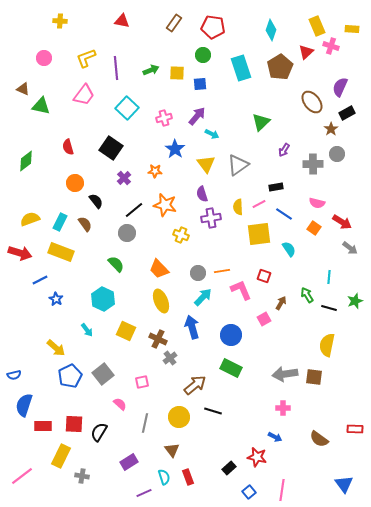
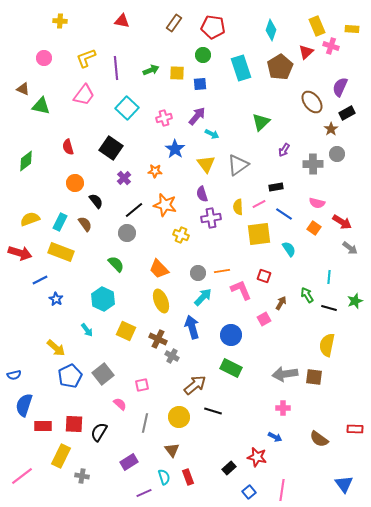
gray cross at (170, 358): moved 2 px right, 2 px up; rotated 24 degrees counterclockwise
pink square at (142, 382): moved 3 px down
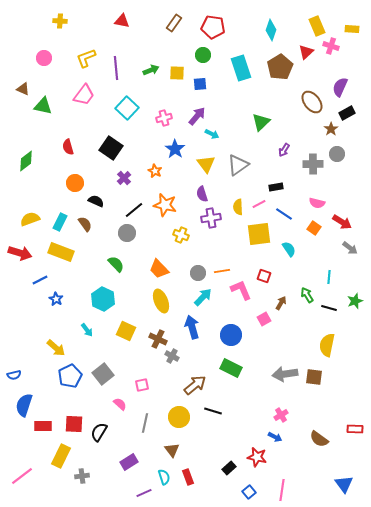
green triangle at (41, 106): moved 2 px right
orange star at (155, 171): rotated 24 degrees clockwise
black semicircle at (96, 201): rotated 28 degrees counterclockwise
pink cross at (283, 408): moved 2 px left, 7 px down; rotated 32 degrees counterclockwise
gray cross at (82, 476): rotated 16 degrees counterclockwise
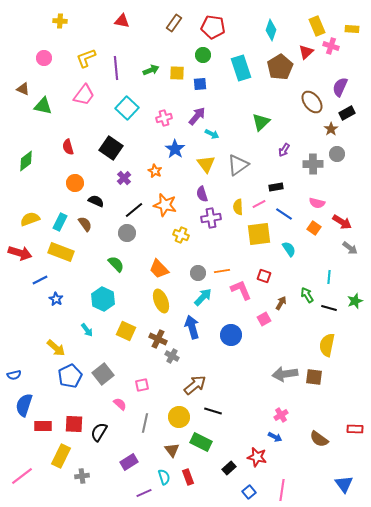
green rectangle at (231, 368): moved 30 px left, 74 px down
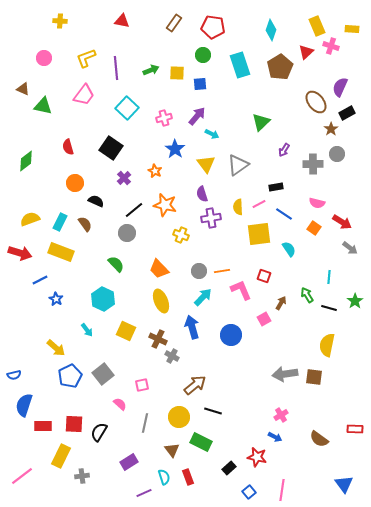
cyan rectangle at (241, 68): moved 1 px left, 3 px up
brown ellipse at (312, 102): moved 4 px right
gray circle at (198, 273): moved 1 px right, 2 px up
green star at (355, 301): rotated 14 degrees counterclockwise
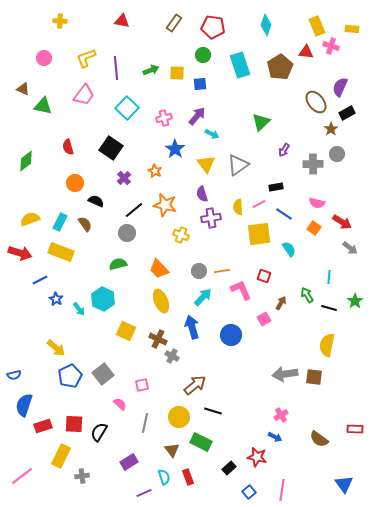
cyan diamond at (271, 30): moved 5 px left, 5 px up
red triangle at (306, 52): rotated 49 degrees clockwise
green semicircle at (116, 264): moved 2 px right; rotated 60 degrees counterclockwise
cyan arrow at (87, 330): moved 8 px left, 21 px up
red rectangle at (43, 426): rotated 18 degrees counterclockwise
